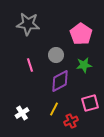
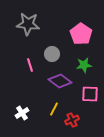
gray circle: moved 4 px left, 1 px up
purple diamond: rotated 65 degrees clockwise
pink square: moved 9 px up; rotated 18 degrees clockwise
red cross: moved 1 px right, 1 px up
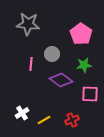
pink line: moved 1 px right, 1 px up; rotated 24 degrees clockwise
purple diamond: moved 1 px right, 1 px up
yellow line: moved 10 px left, 11 px down; rotated 32 degrees clockwise
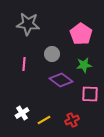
pink line: moved 7 px left
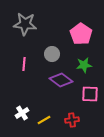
gray star: moved 3 px left
red cross: rotated 16 degrees clockwise
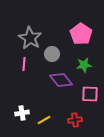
gray star: moved 5 px right, 14 px down; rotated 25 degrees clockwise
purple diamond: rotated 15 degrees clockwise
white cross: rotated 24 degrees clockwise
red cross: moved 3 px right
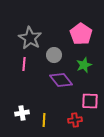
gray circle: moved 2 px right, 1 px down
green star: rotated 14 degrees counterclockwise
pink square: moved 7 px down
yellow line: rotated 56 degrees counterclockwise
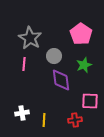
gray circle: moved 1 px down
purple diamond: rotated 30 degrees clockwise
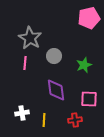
pink pentagon: moved 8 px right, 16 px up; rotated 25 degrees clockwise
pink line: moved 1 px right, 1 px up
purple diamond: moved 5 px left, 10 px down
pink square: moved 1 px left, 2 px up
